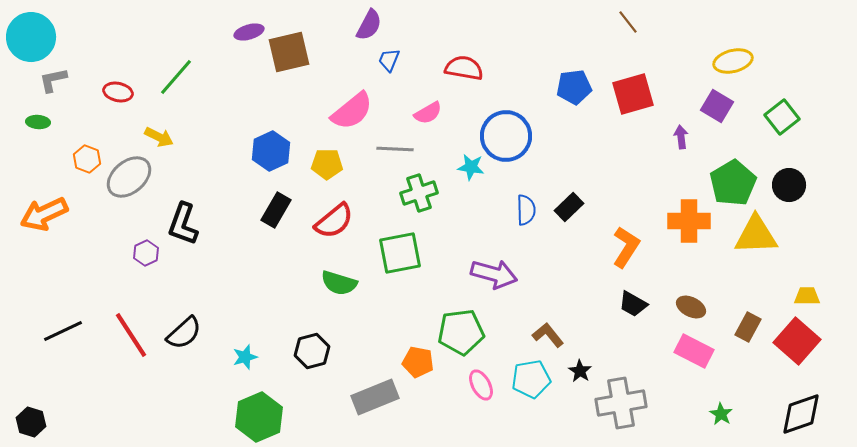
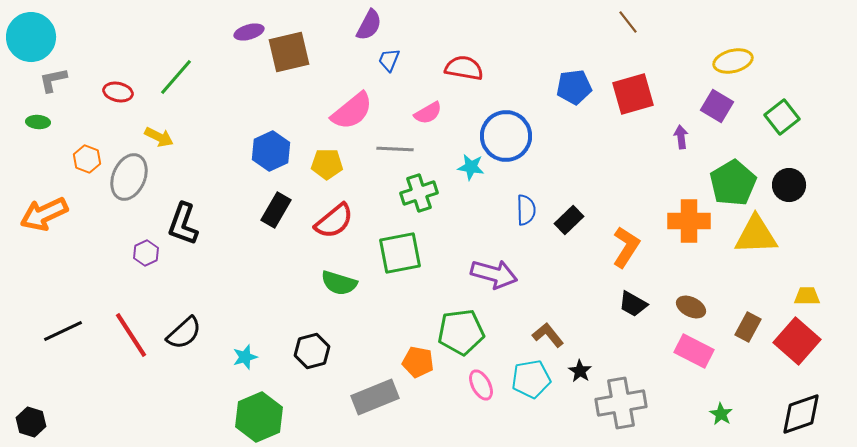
gray ellipse at (129, 177): rotated 27 degrees counterclockwise
black rectangle at (569, 207): moved 13 px down
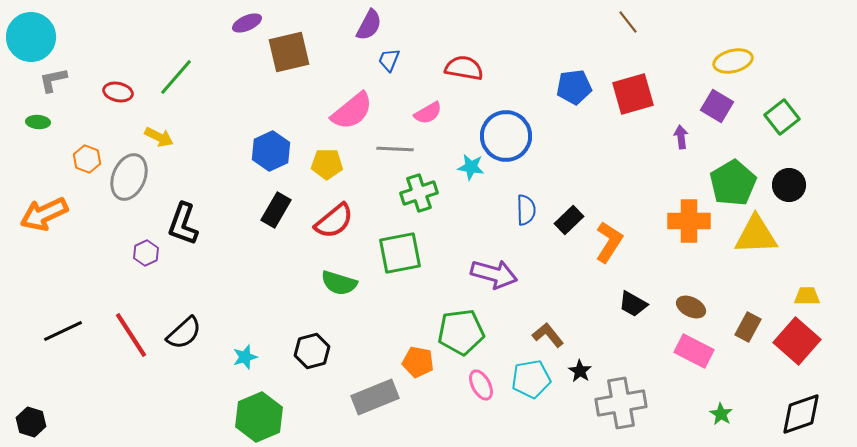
purple ellipse at (249, 32): moved 2 px left, 9 px up; rotated 8 degrees counterclockwise
orange L-shape at (626, 247): moved 17 px left, 5 px up
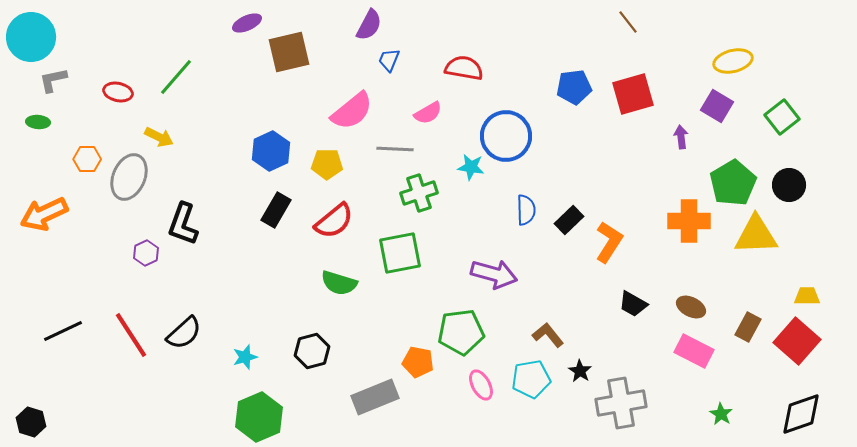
orange hexagon at (87, 159): rotated 20 degrees counterclockwise
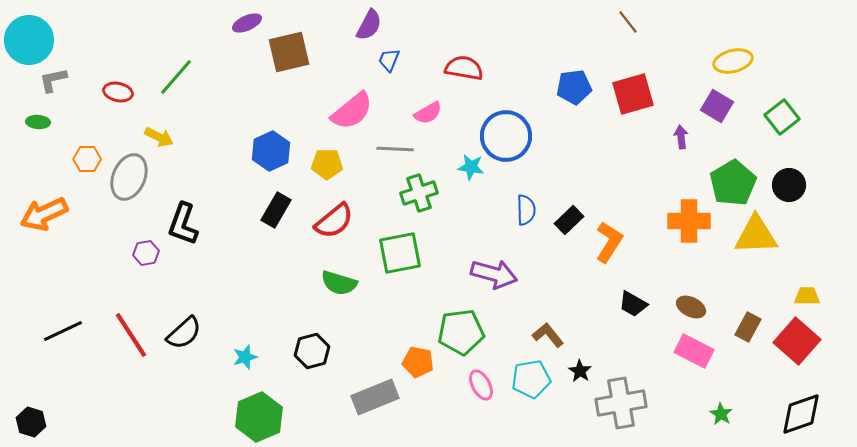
cyan circle at (31, 37): moved 2 px left, 3 px down
purple hexagon at (146, 253): rotated 15 degrees clockwise
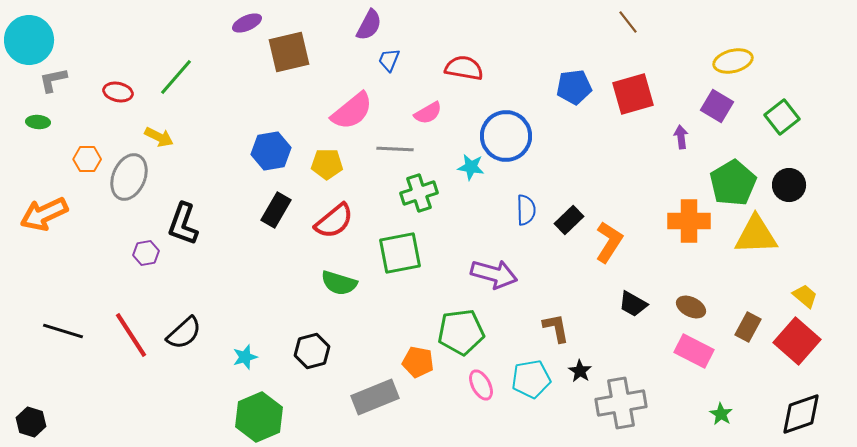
blue hexagon at (271, 151): rotated 15 degrees clockwise
yellow trapezoid at (807, 296): moved 2 px left; rotated 40 degrees clockwise
black line at (63, 331): rotated 42 degrees clockwise
brown L-shape at (548, 335): moved 8 px right, 7 px up; rotated 28 degrees clockwise
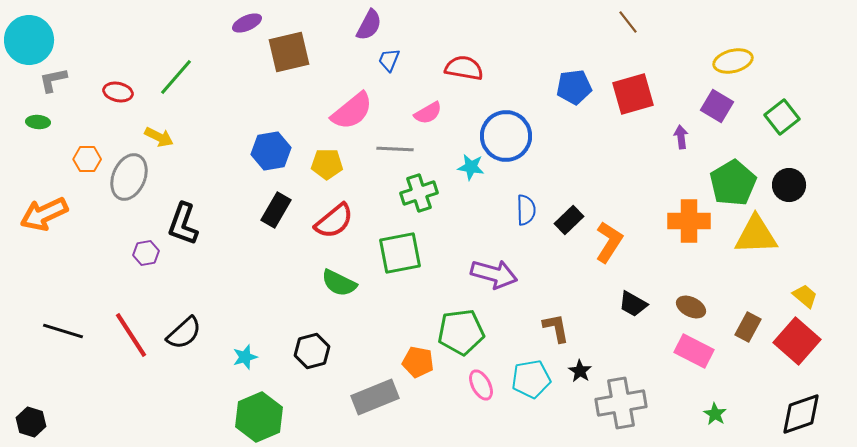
green semicircle at (339, 283): rotated 9 degrees clockwise
green star at (721, 414): moved 6 px left
